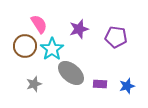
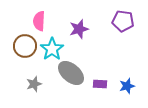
pink semicircle: moved 3 px up; rotated 144 degrees counterclockwise
purple pentagon: moved 7 px right, 16 px up
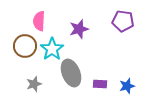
gray ellipse: rotated 28 degrees clockwise
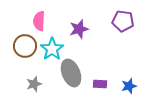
blue star: moved 2 px right
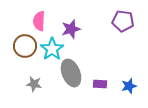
purple star: moved 8 px left
gray star: rotated 28 degrees clockwise
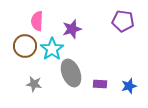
pink semicircle: moved 2 px left
purple star: moved 1 px right
